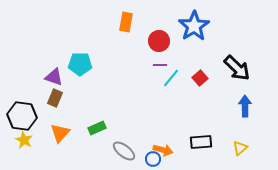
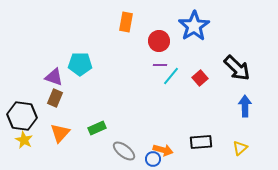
cyan line: moved 2 px up
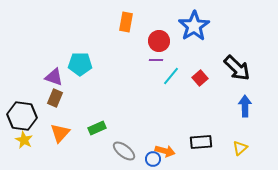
purple line: moved 4 px left, 5 px up
orange arrow: moved 2 px right, 1 px down
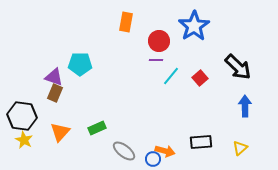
black arrow: moved 1 px right, 1 px up
brown rectangle: moved 5 px up
orange triangle: moved 1 px up
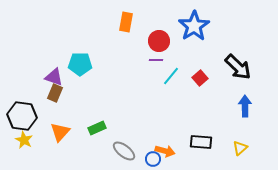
black rectangle: rotated 10 degrees clockwise
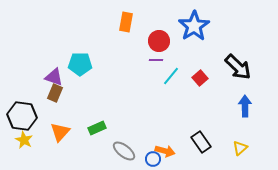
black rectangle: rotated 50 degrees clockwise
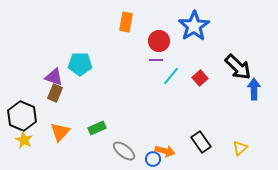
blue arrow: moved 9 px right, 17 px up
black hexagon: rotated 16 degrees clockwise
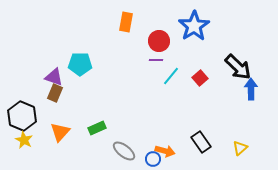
blue arrow: moved 3 px left
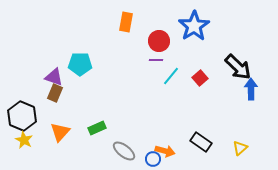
black rectangle: rotated 20 degrees counterclockwise
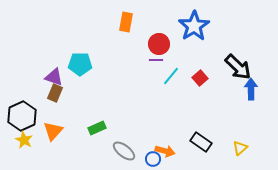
red circle: moved 3 px down
black hexagon: rotated 12 degrees clockwise
orange triangle: moved 7 px left, 1 px up
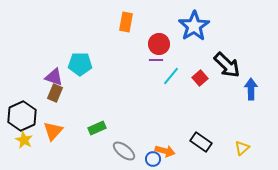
black arrow: moved 11 px left, 2 px up
yellow triangle: moved 2 px right
